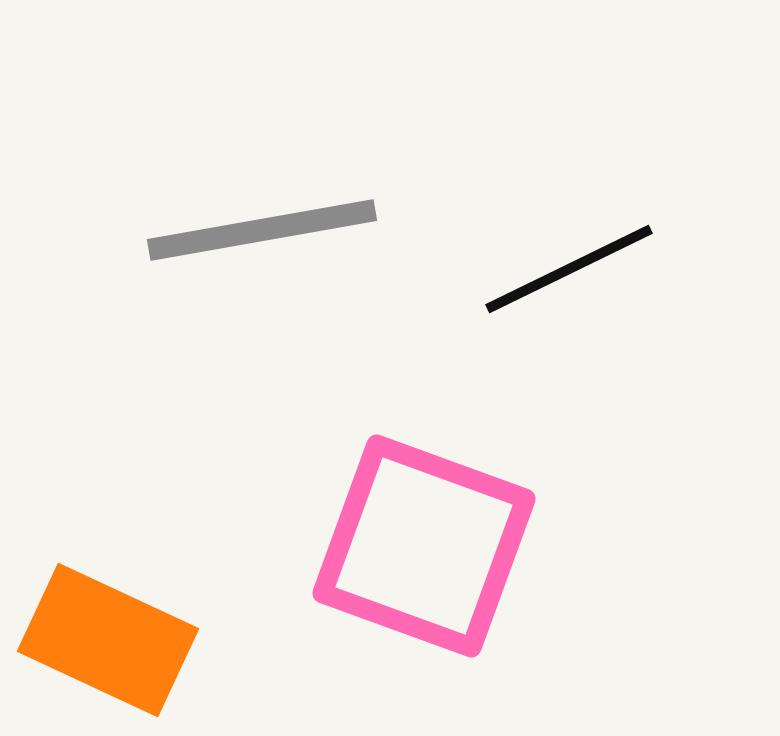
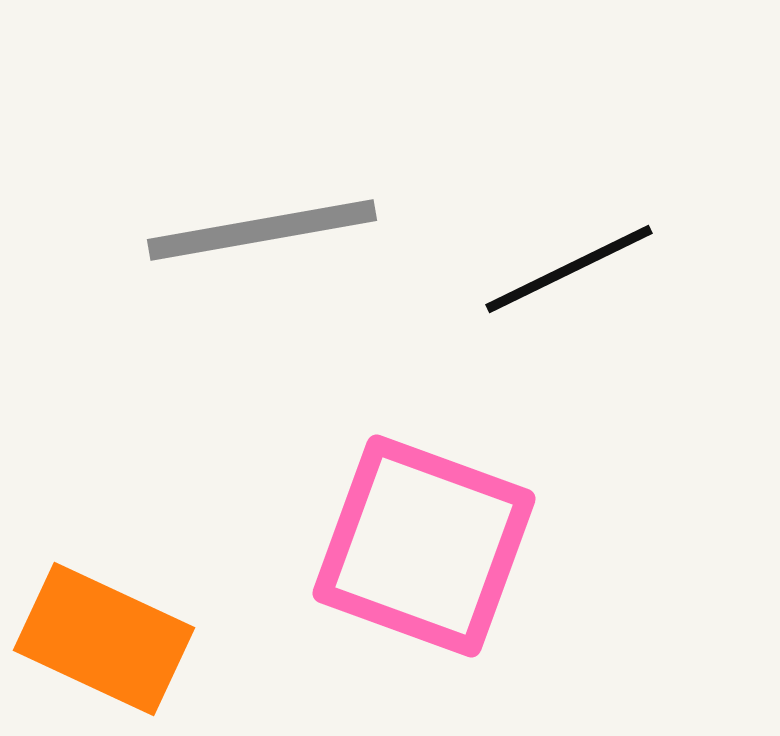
orange rectangle: moved 4 px left, 1 px up
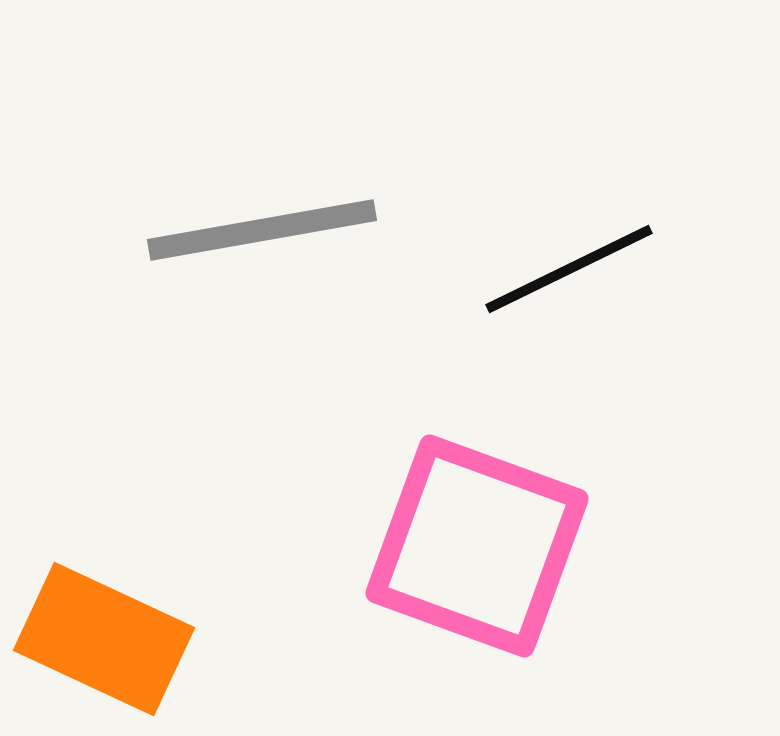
pink square: moved 53 px right
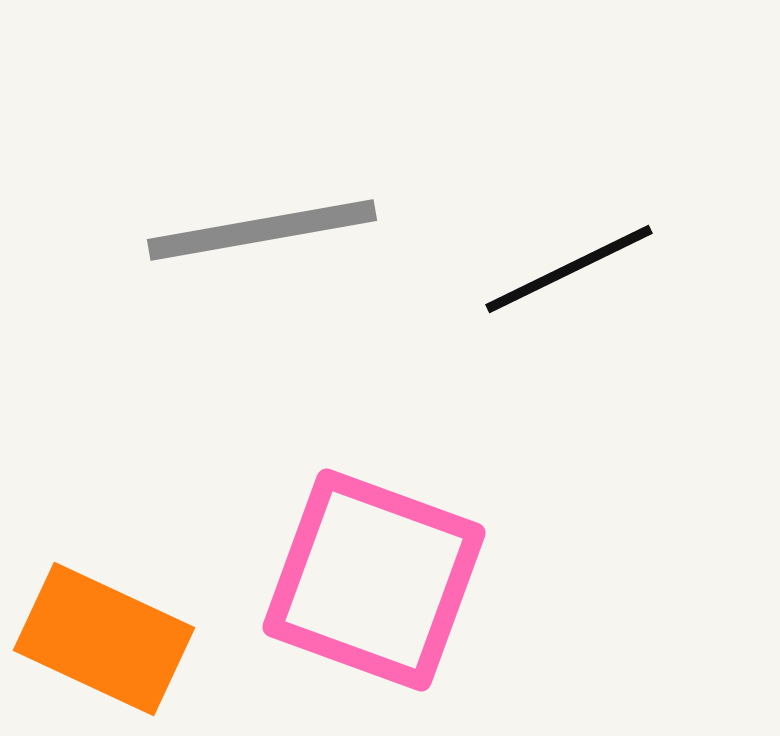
pink square: moved 103 px left, 34 px down
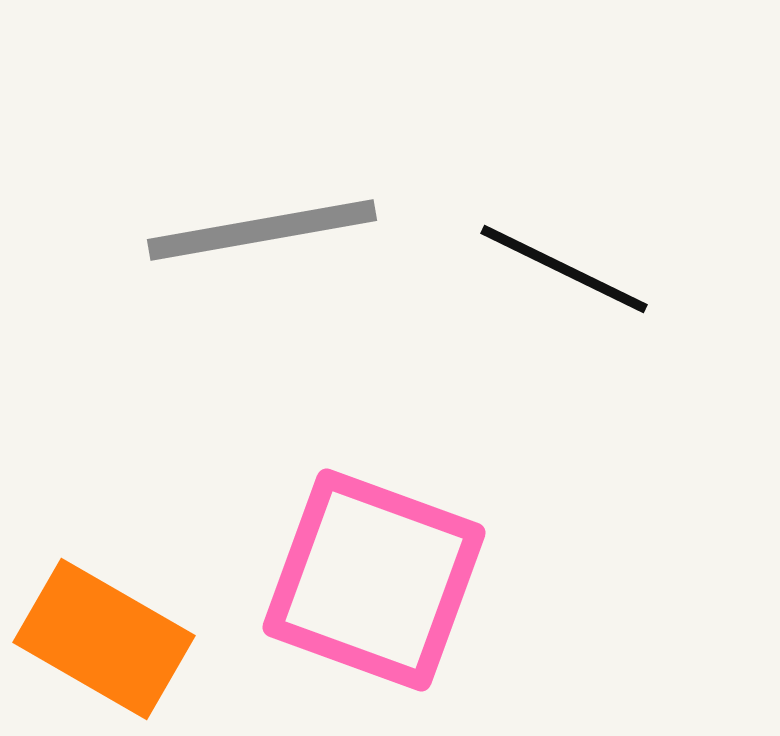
black line: moved 5 px left; rotated 52 degrees clockwise
orange rectangle: rotated 5 degrees clockwise
